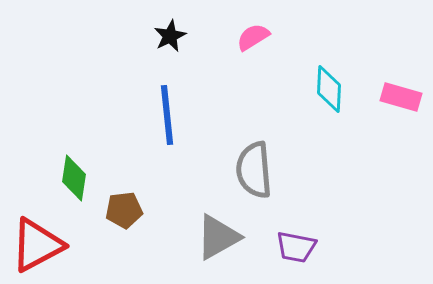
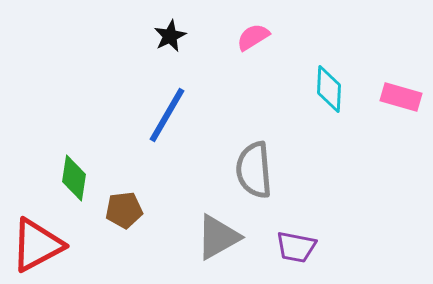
blue line: rotated 36 degrees clockwise
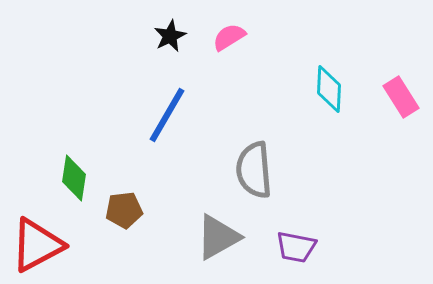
pink semicircle: moved 24 px left
pink rectangle: rotated 42 degrees clockwise
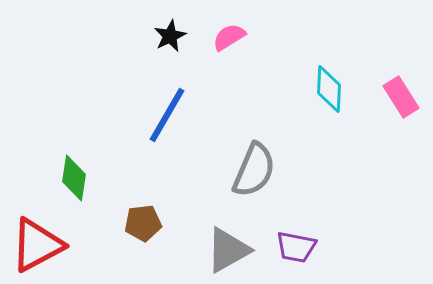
gray semicircle: rotated 152 degrees counterclockwise
brown pentagon: moved 19 px right, 13 px down
gray triangle: moved 10 px right, 13 px down
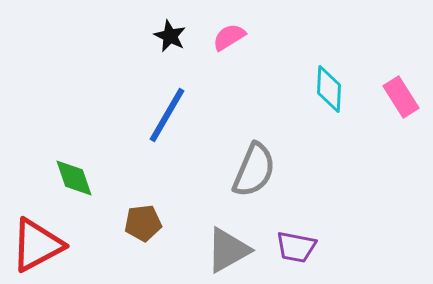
black star: rotated 20 degrees counterclockwise
green diamond: rotated 27 degrees counterclockwise
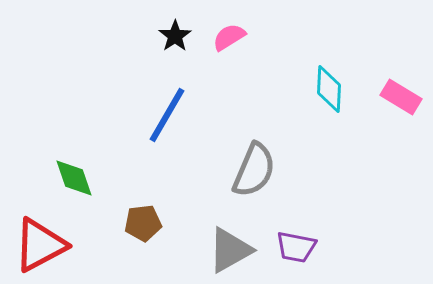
black star: moved 5 px right; rotated 12 degrees clockwise
pink rectangle: rotated 27 degrees counterclockwise
red triangle: moved 3 px right
gray triangle: moved 2 px right
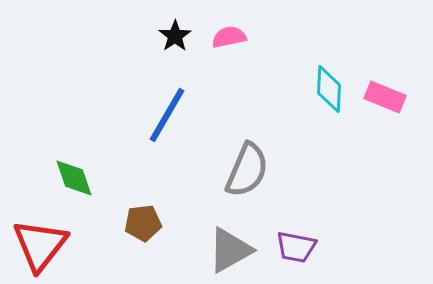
pink semicircle: rotated 20 degrees clockwise
pink rectangle: moved 16 px left; rotated 9 degrees counterclockwise
gray semicircle: moved 7 px left
red triangle: rotated 24 degrees counterclockwise
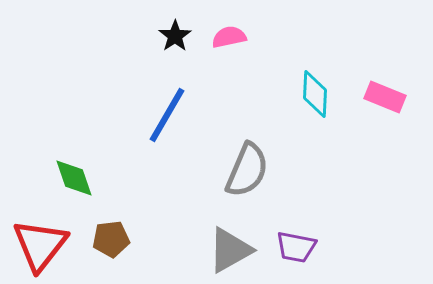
cyan diamond: moved 14 px left, 5 px down
brown pentagon: moved 32 px left, 16 px down
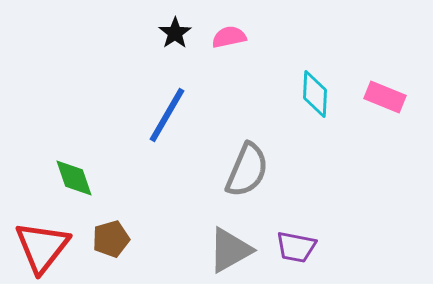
black star: moved 3 px up
brown pentagon: rotated 9 degrees counterclockwise
red triangle: moved 2 px right, 2 px down
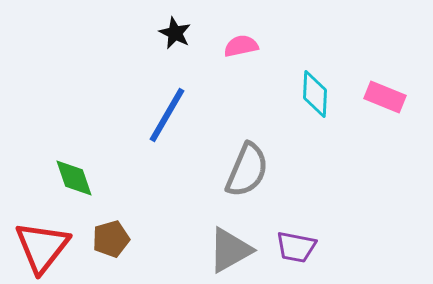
black star: rotated 12 degrees counterclockwise
pink semicircle: moved 12 px right, 9 px down
